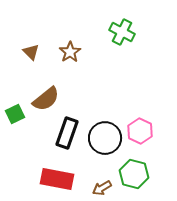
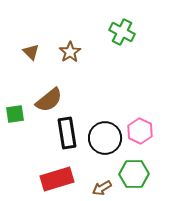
brown semicircle: moved 3 px right, 1 px down
green square: rotated 18 degrees clockwise
black rectangle: rotated 28 degrees counterclockwise
green hexagon: rotated 16 degrees counterclockwise
red rectangle: rotated 28 degrees counterclockwise
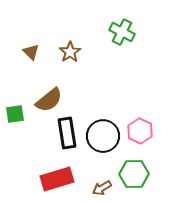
black circle: moved 2 px left, 2 px up
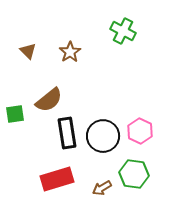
green cross: moved 1 px right, 1 px up
brown triangle: moved 3 px left, 1 px up
green hexagon: rotated 8 degrees clockwise
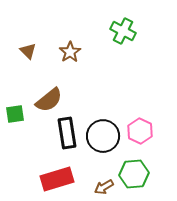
green hexagon: rotated 12 degrees counterclockwise
brown arrow: moved 2 px right, 1 px up
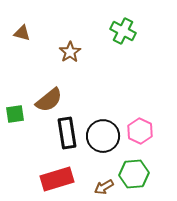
brown triangle: moved 6 px left, 18 px up; rotated 30 degrees counterclockwise
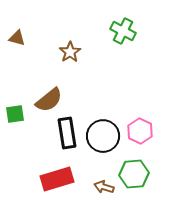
brown triangle: moved 5 px left, 5 px down
brown arrow: rotated 48 degrees clockwise
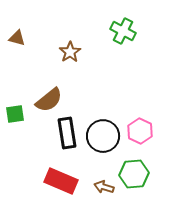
red rectangle: moved 4 px right, 2 px down; rotated 40 degrees clockwise
